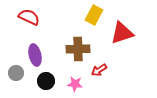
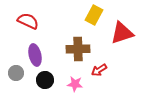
red semicircle: moved 1 px left, 4 px down
black circle: moved 1 px left, 1 px up
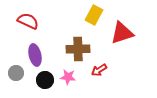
pink star: moved 7 px left, 7 px up
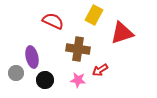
red semicircle: moved 25 px right
brown cross: rotated 10 degrees clockwise
purple ellipse: moved 3 px left, 2 px down
red arrow: moved 1 px right
pink star: moved 10 px right, 3 px down
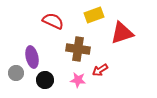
yellow rectangle: rotated 42 degrees clockwise
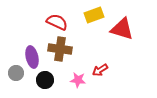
red semicircle: moved 4 px right, 1 px down
red triangle: moved 4 px up; rotated 35 degrees clockwise
brown cross: moved 18 px left
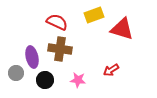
red arrow: moved 11 px right
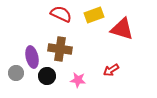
red semicircle: moved 4 px right, 8 px up
black circle: moved 2 px right, 4 px up
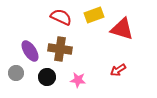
red semicircle: moved 3 px down
purple ellipse: moved 2 px left, 6 px up; rotated 20 degrees counterclockwise
red arrow: moved 7 px right
black circle: moved 1 px down
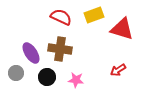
purple ellipse: moved 1 px right, 2 px down
pink star: moved 2 px left
